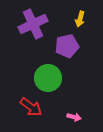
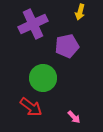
yellow arrow: moved 7 px up
green circle: moved 5 px left
pink arrow: rotated 32 degrees clockwise
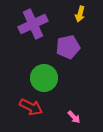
yellow arrow: moved 2 px down
purple pentagon: moved 1 px right, 1 px down
green circle: moved 1 px right
red arrow: rotated 10 degrees counterclockwise
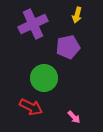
yellow arrow: moved 3 px left, 1 px down
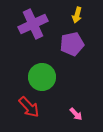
purple pentagon: moved 4 px right, 3 px up
green circle: moved 2 px left, 1 px up
red arrow: moved 2 px left; rotated 20 degrees clockwise
pink arrow: moved 2 px right, 3 px up
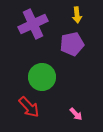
yellow arrow: rotated 21 degrees counterclockwise
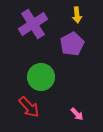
purple cross: rotated 8 degrees counterclockwise
purple pentagon: rotated 15 degrees counterclockwise
green circle: moved 1 px left
pink arrow: moved 1 px right
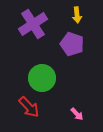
purple pentagon: rotated 25 degrees counterclockwise
green circle: moved 1 px right, 1 px down
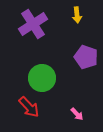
purple pentagon: moved 14 px right, 13 px down
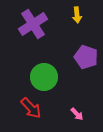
green circle: moved 2 px right, 1 px up
red arrow: moved 2 px right, 1 px down
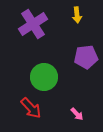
purple pentagon: rotated 25 degrees counterclockwise
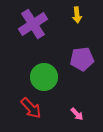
purple pentagon: moved 4 px left, 2 px down
